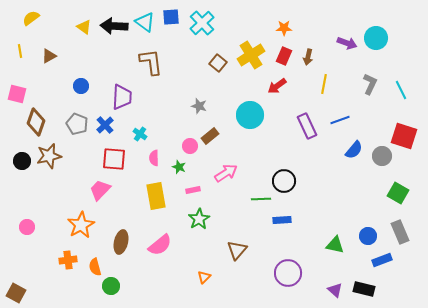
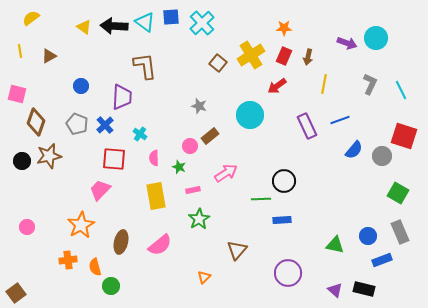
brown L-shape at (151, 62): moved 6 px left, 4 px down
brown square at (16, 293): rotated 24 degrees clockwise
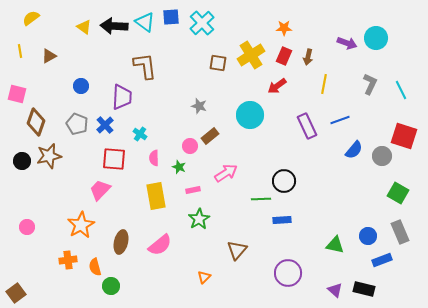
brown square at (218, 63): rotated 30 degrees counterclockwise
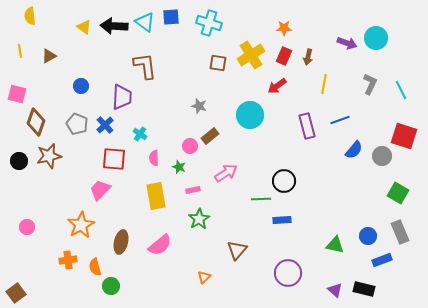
yellow semicircle at (31, 18): moved 1 px left, 2 px up; rotated 60 degrees counterclockwise
cyan cross at (202, 23): moved 7 px right; rotated 30 degrees counterclockwise
purple rectangle at (307, 126): rotated 10 degrees clockwise
black circle at (22, 161): moved 3 px left
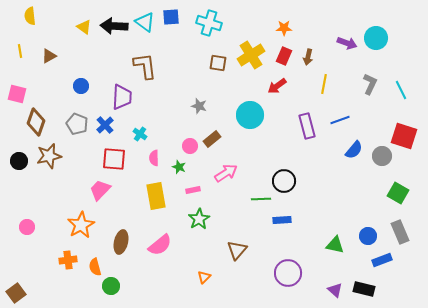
brown rectangle at (210, 136): moved 2 px right, 3 px down
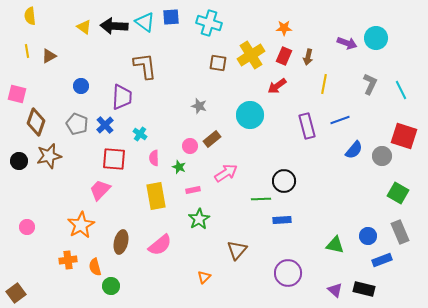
yellow line at (20, 51): moved 7 px right
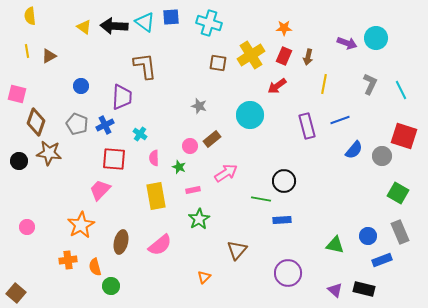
blue cross at (105, 125): rotated 18 degrees clockwise
brown star at (49, 156): moved 3 px up; rotated 20 degrees clockwise
green line at (261, 199): rotated 12 degrees clockwise
brown square at (16, 293): rotated 12 degrees counterclockwise
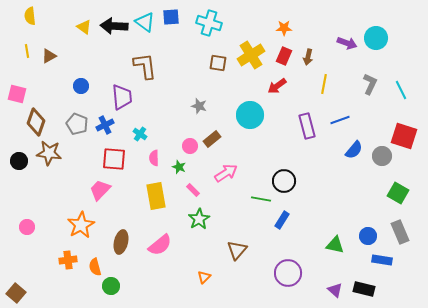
purple trapezoid at (122, 97): rotated 8 degrees counterclockwise
pink rectangle at (193, 190): rotated 56 degrees clockwise
blue rectangle at (282, 220): rotated 54 degrees counterclockwise
blue rectangle at (382, 260): rotated 30 degrees clockwise
